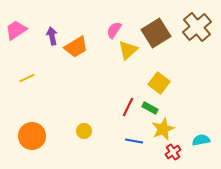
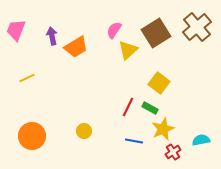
pink trapezoid: rotated 35 degrees counterclockwise
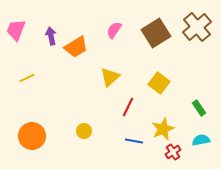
purple arrow: moved 1 px left
yellow triangle: moved 18 px left, 27 px down
green rectangle: moved 49 px right; rotated 28 degrees clockwise
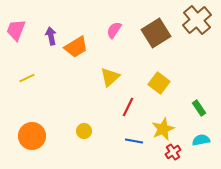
brown cross: moved 7 px up
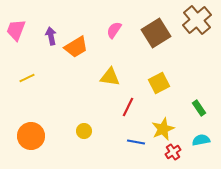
yellow triangle: rotated 50 degrees clockwise
yellow square: rotated 25 degrees clockwise
orange circle: moved 1 px left
blue line: moved 2 px right, 1 px down
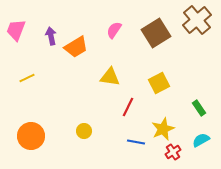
cyan semicircle: rotated 18 degrees counterclockwise
